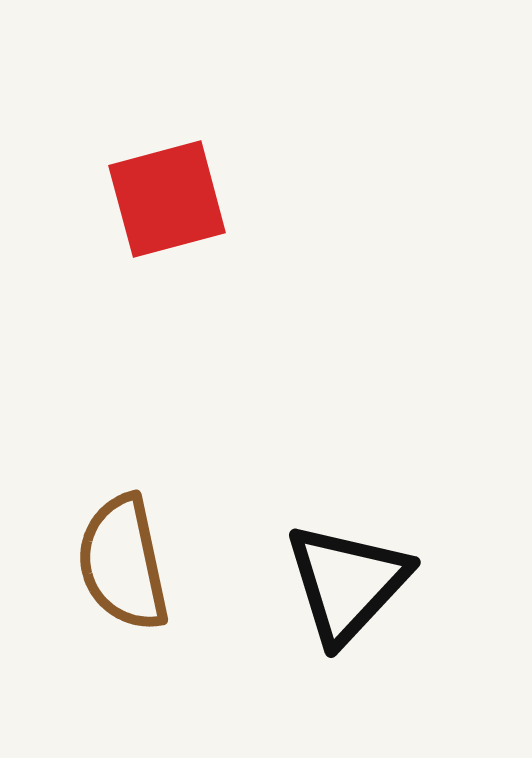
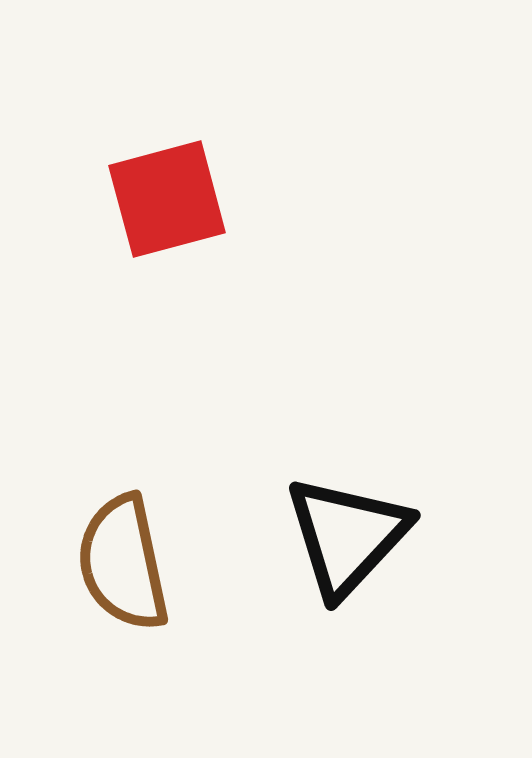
black triangle: moved 47 px up
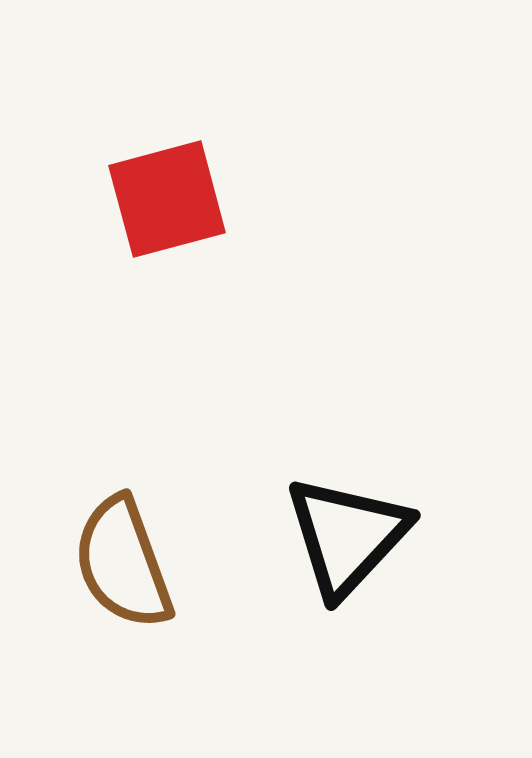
brown semicircle: rotated 8 degrees counterclockwise
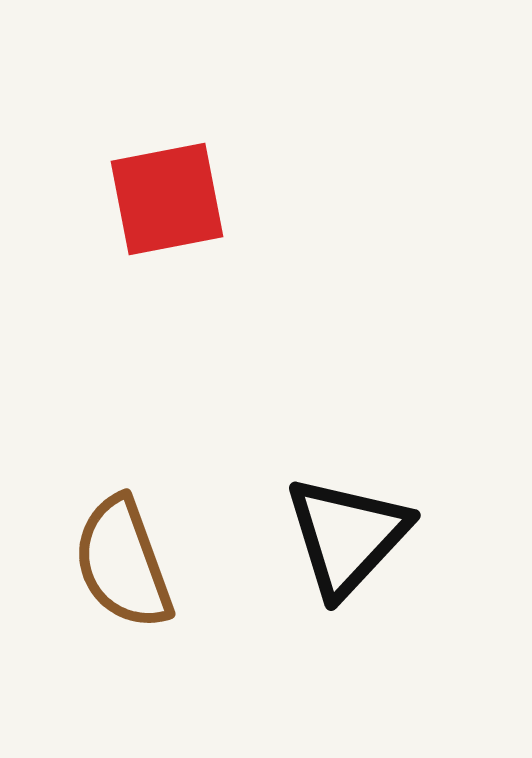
red square: rotated 4 degrees clockwise
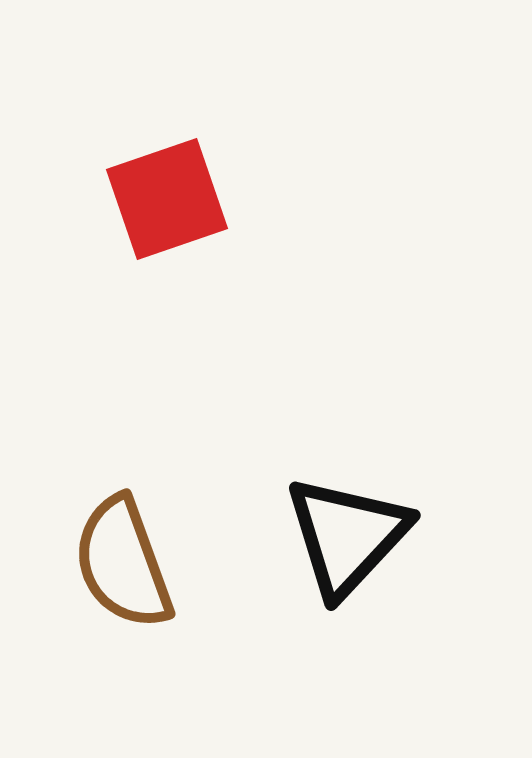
red square: rotated 8 degrees counterclockwise
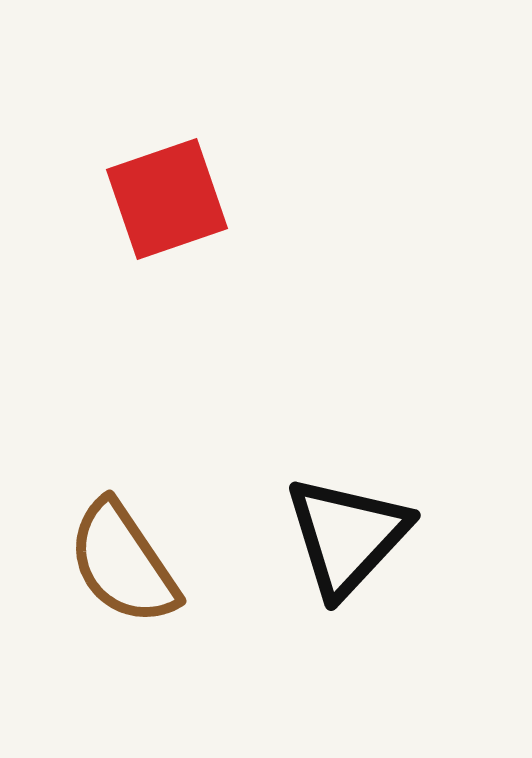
brown semicircle: rotated 14 degrees counterclockwise
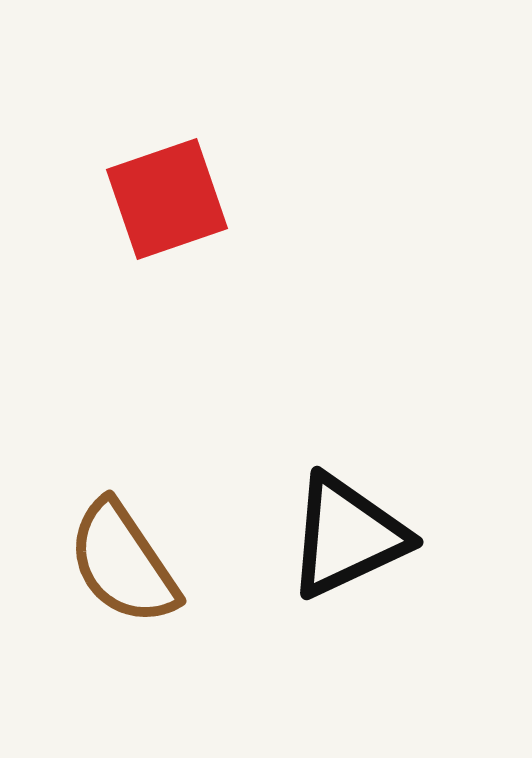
black triangle: rotated 22 degrees clockwise
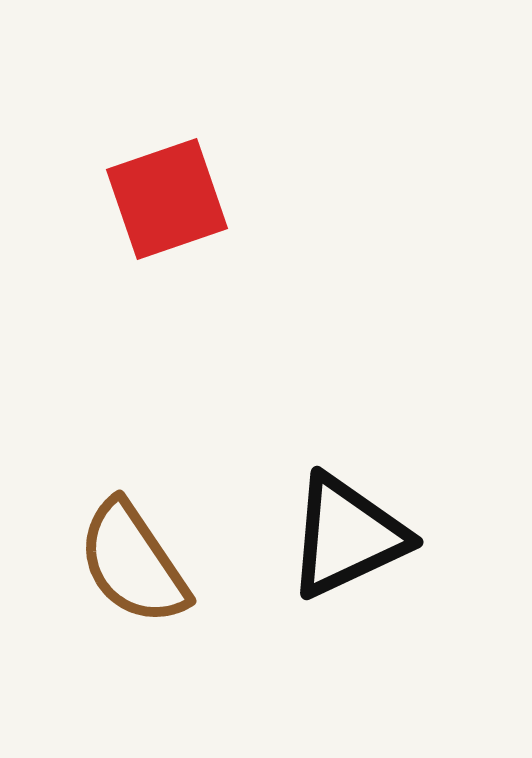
brown semicircle: moved 10 px right
